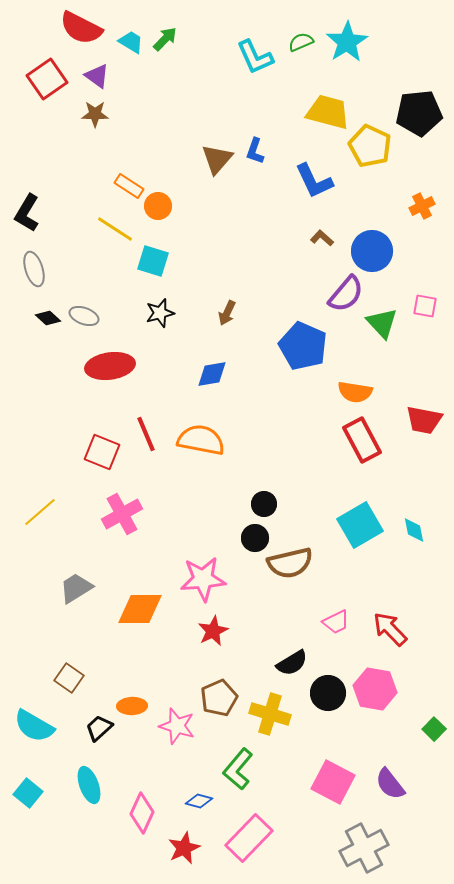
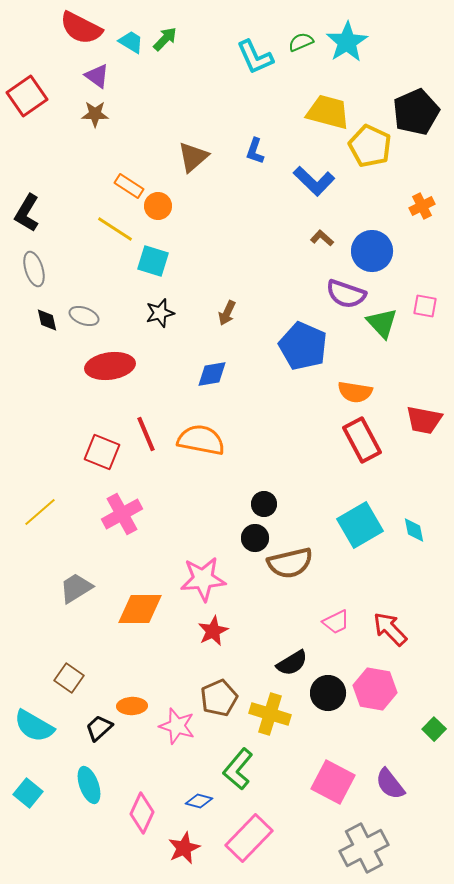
red square at (47, 79): moved 20 px left, 17 px down
black pentagon at (419, 113): moved 3 px left, 1 px up; rotated 18 degrees counterclockwise
brown triangle at (217, 159): moved 24 px left, 2 px up; rotated 8 degrees clockwise
blue L-shape at (314, 181): rotated 21 degrees counterclockwise
purple semicircle at (346, 294): rotated 69 degrees clockwise
black diamond at (48, 318): moved 1 px left, 2 px down; rotated 35 degrees clockwise
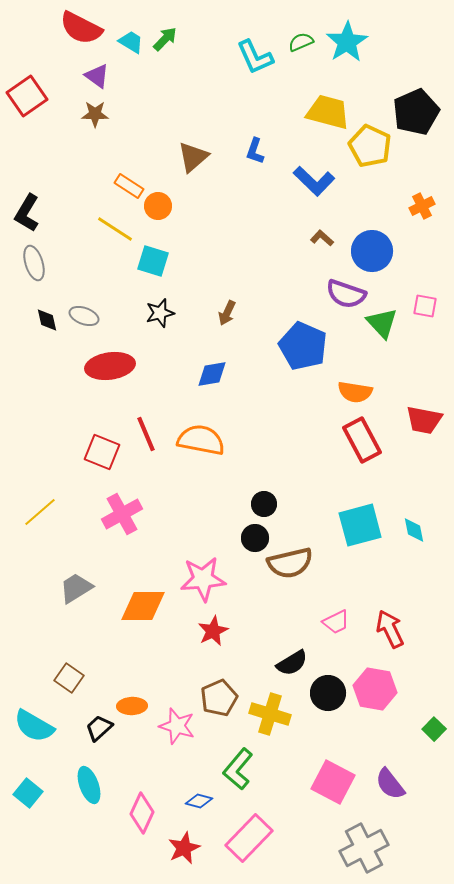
gray ellipse at (34, 269): moved 6 px up
cyan square at (360, 525): rotated 15 degrees clockwise
orange diamond at (140, 609): moved 3 px right, 3 px up
red arrow at (390, 629): rotated 18 degrees clockwise
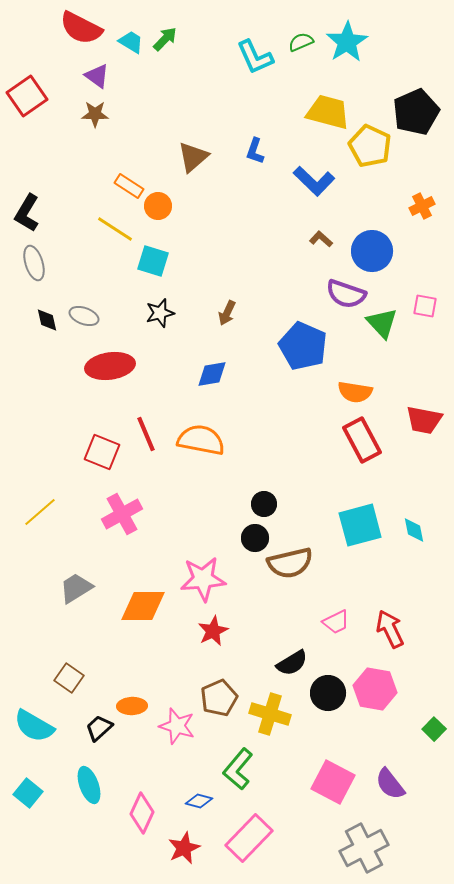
brown L-shape at (322, 238): moved 1 px left, 1 px down
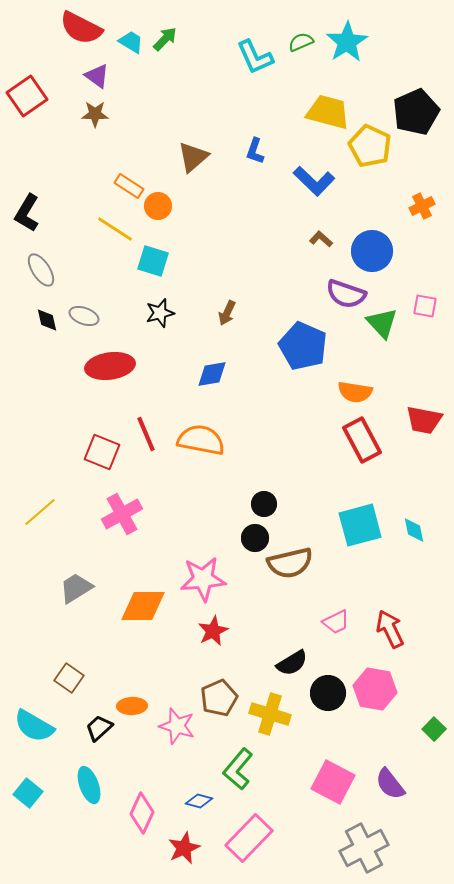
gray ellipse at (34, 263): moved 7 px right, 7 px down; rotated 16 degrees counterclockwise
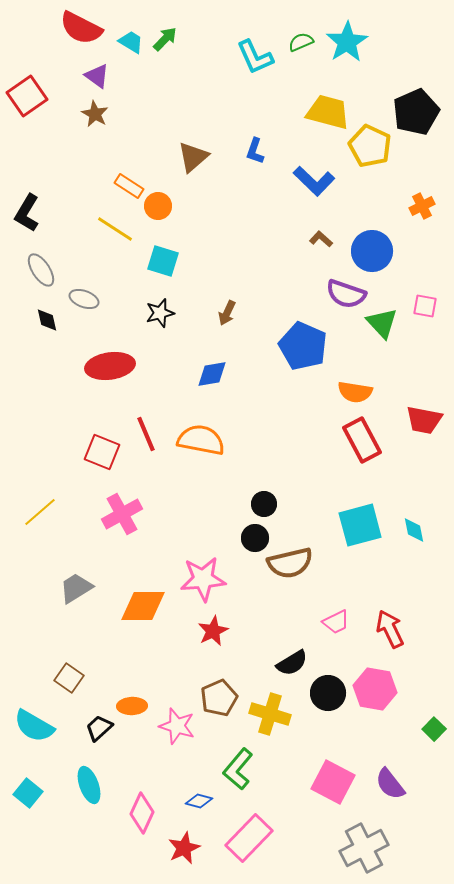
brown star at (95, 114): rotated 28 degrees clockwise
cyan square at (153, 261): moved 10 px right
gray ellipse at (84, 316): moved 17 px up
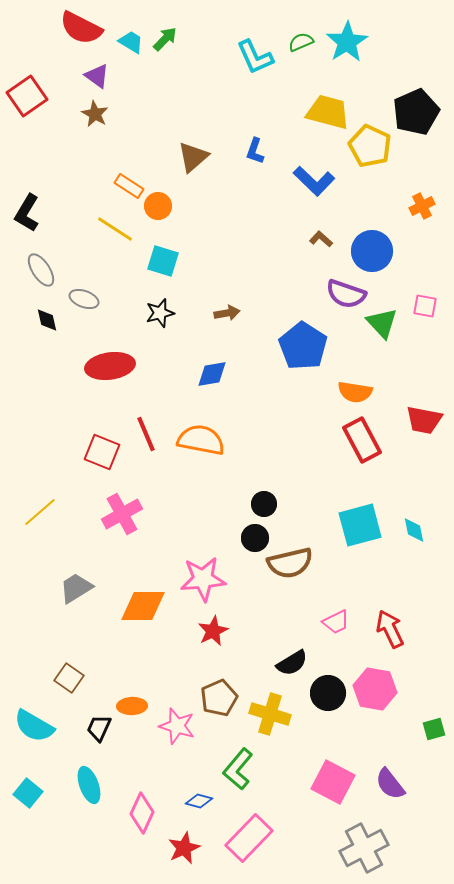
brown arrow at (227, 313): rotated 125 degrees counterclockwise
blue pentagon at (303, 346): rotated 9 degrees clockwise
black trapezoid at (99, 728): rotated 24 degrees counterclockwise
green square at (434, 729): rotated 30 degrees clockwise
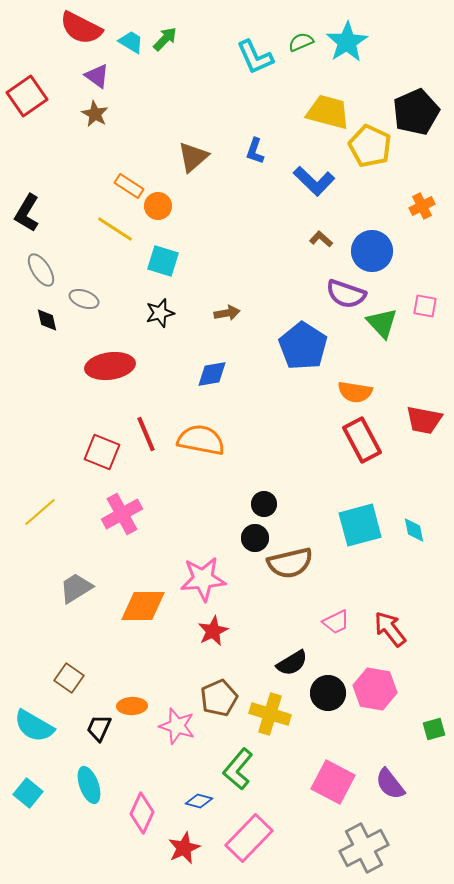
red arrow at (390, 629): rotated 12 degrees counterclockwise
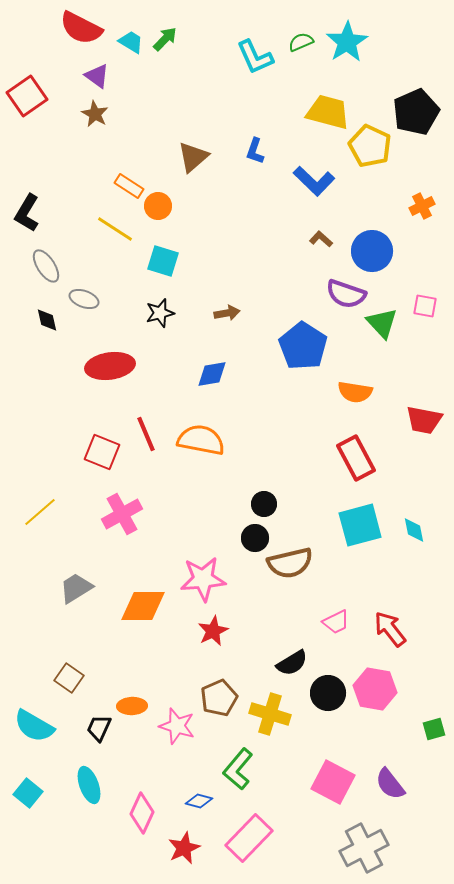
gray ellipse at (41, 270): moved 5 px right, 4 px up
red rectangle at (362, 440): moved 6 px left, 18 px down
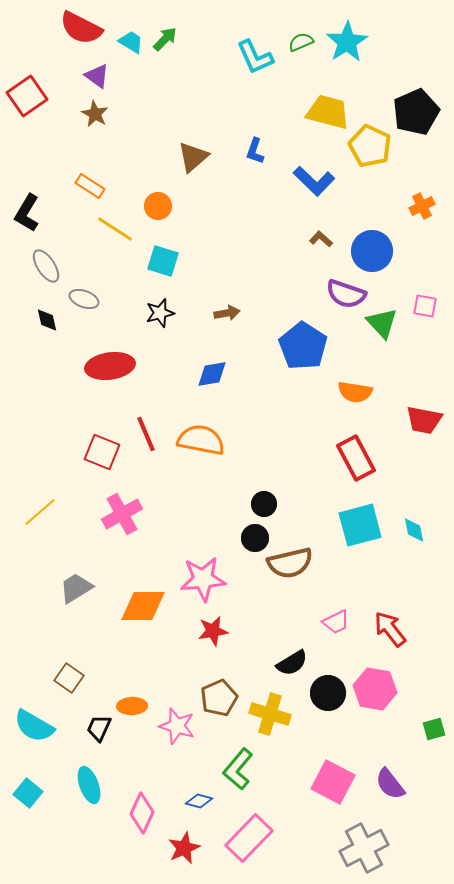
orange rectangle at (129, 186): moved 39 px left
red star at (213, 631): rotated 16 degrees clockwise
